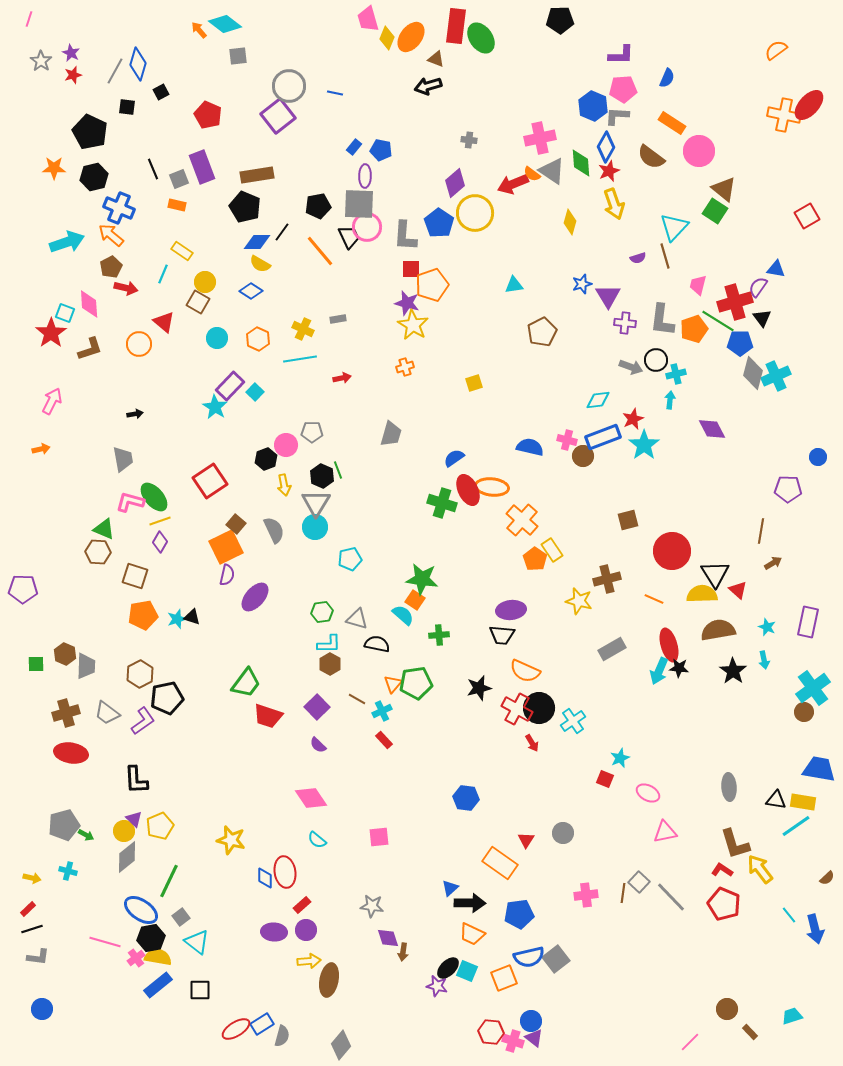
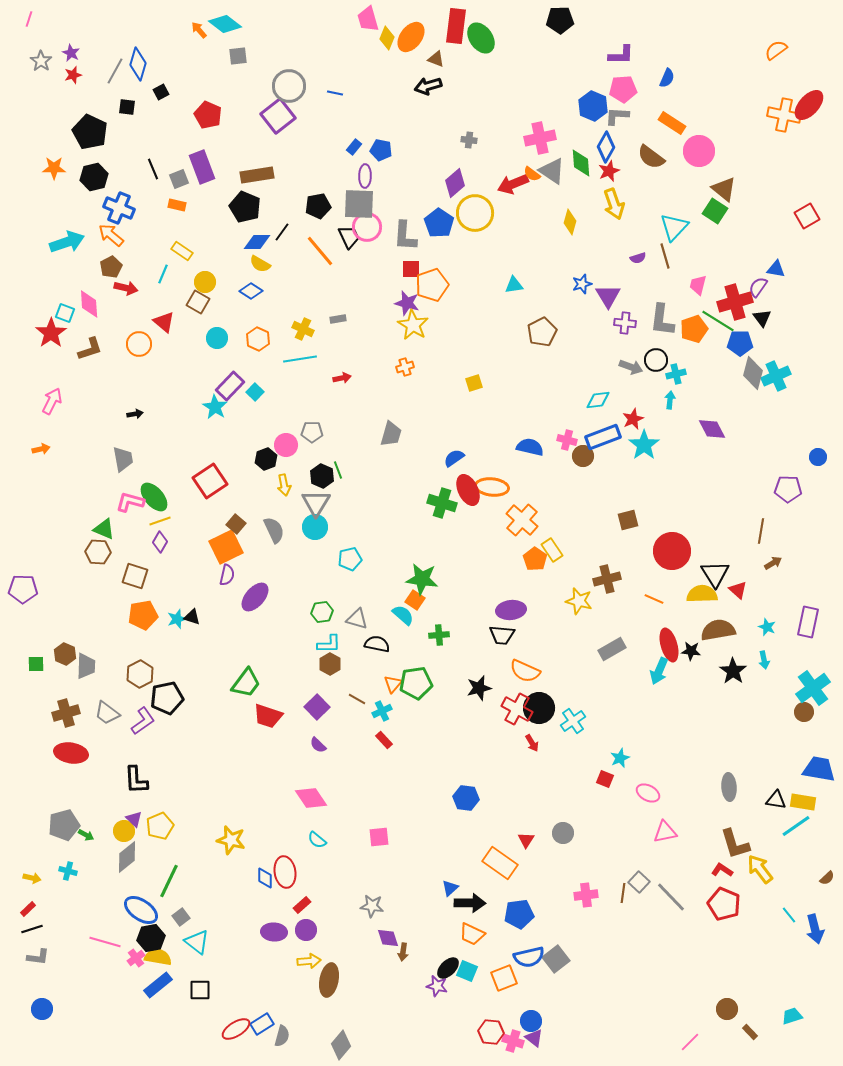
black star at (679, 668): moved 12 px right, 17 px up
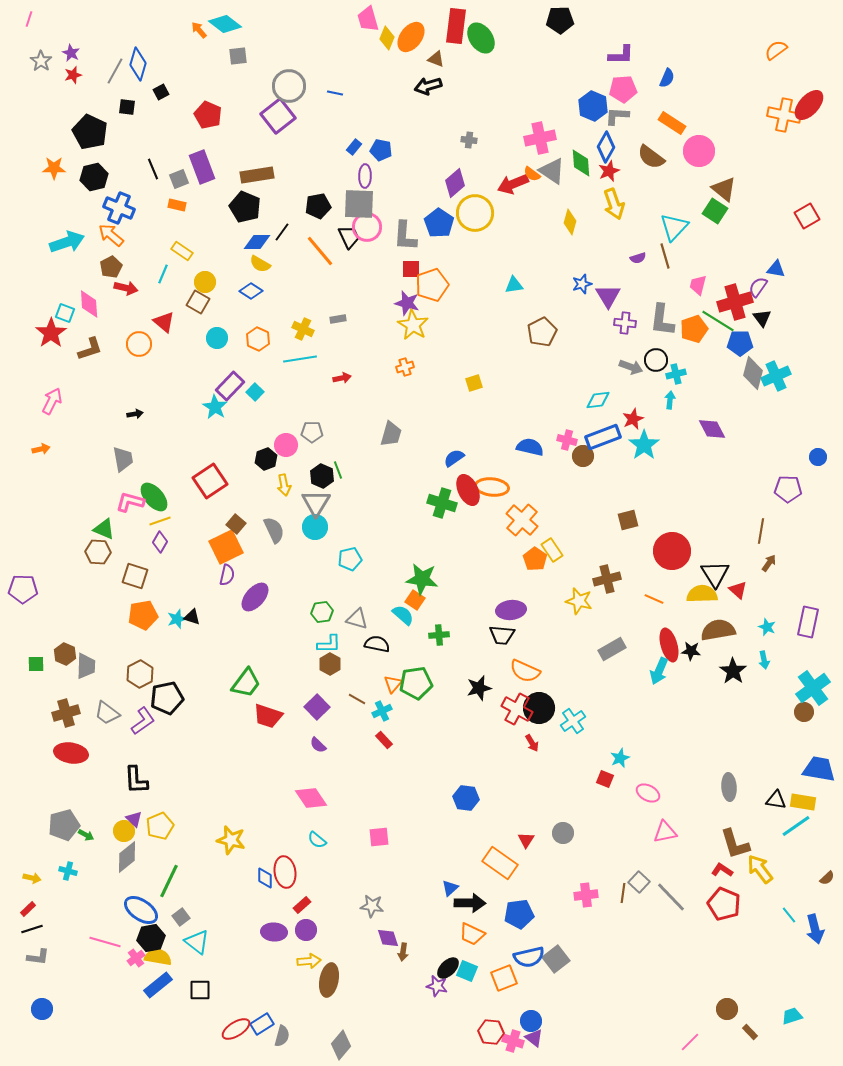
brown arrow at (773, 563): moved 4 px left; rotated 24 degrees counterclockwise
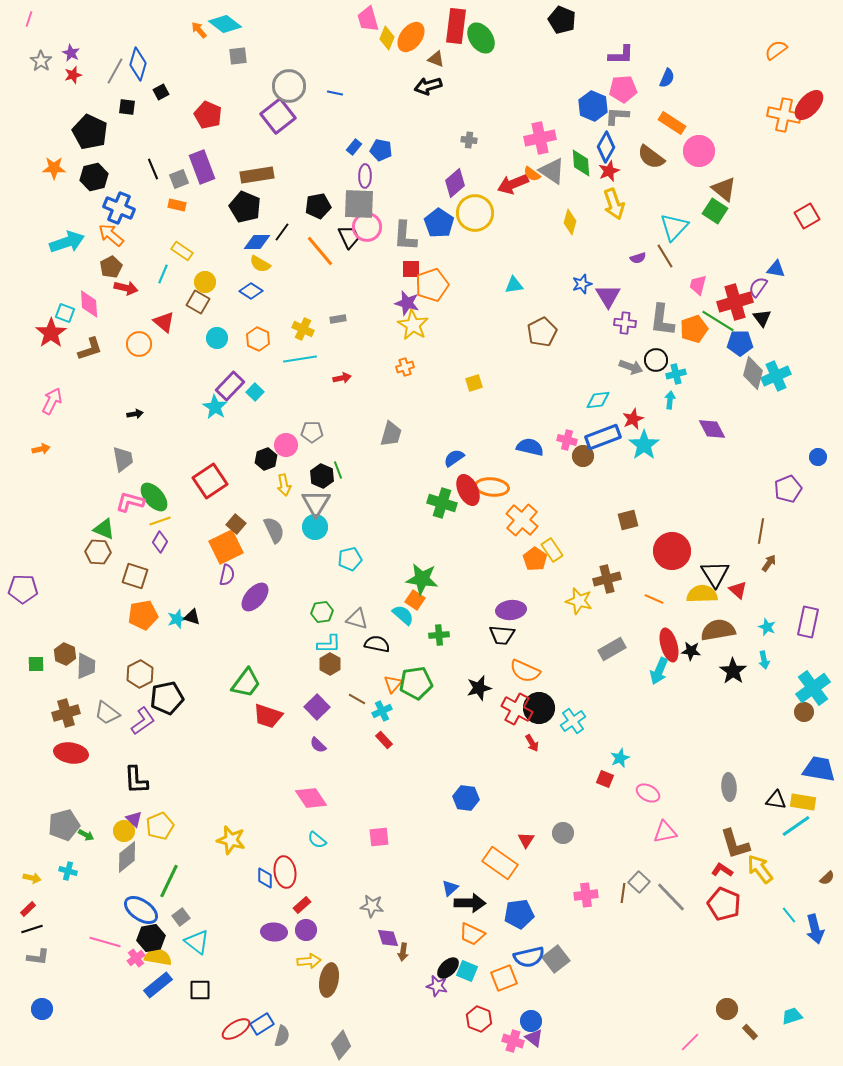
black pentagon at (560, 20): moved 2 px right; rotated 24 degrees clockwise
brown line at (665, 256): rotated 15 degrees counterclockwise
purple pentagon at (788, 489): rotated 24 degrees counterclockwise
red hexagon at (491, 1032): moved 12 px left, 13 px up; rotated 15 degrees clockwise
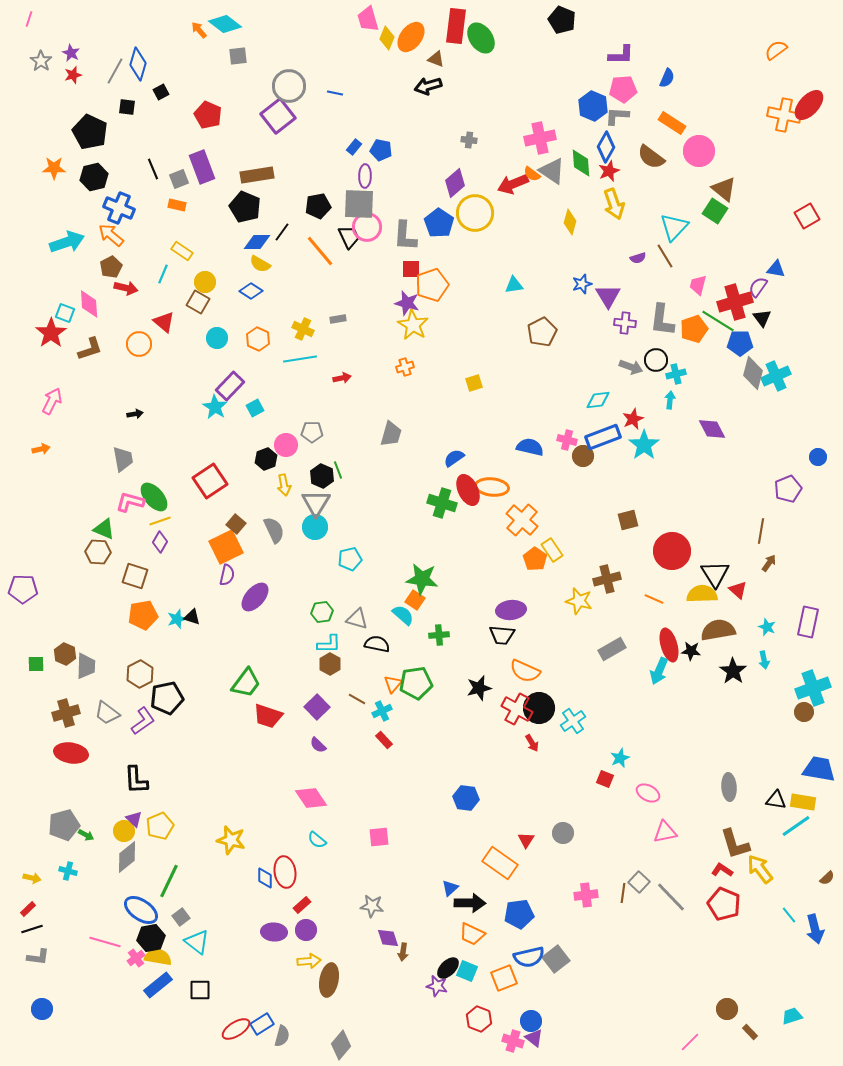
cyan square at (255, 392): moved 16 px down; rotated 18 degrees clockwise
cyan cross at (813, 688): rotated 16 degrees clockwise
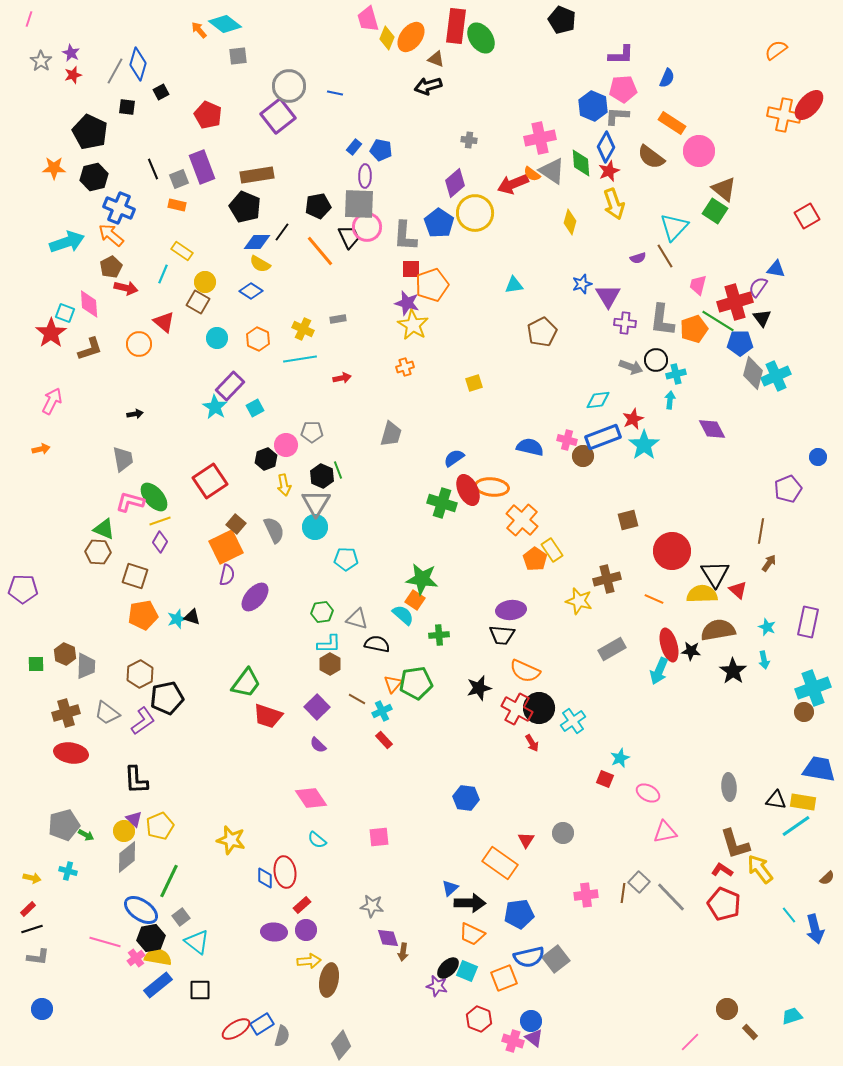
cyan pentagon at (350, 559): moved 4 px left; rotated 15 degrees clockwise
